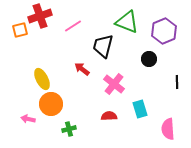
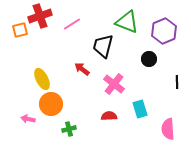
pink line: moved 1 px left, 2 px up
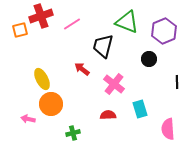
red cross: moved 1 px right
red semicircle: moved 1 px left, 1 px up
green cross: moved 4 px right, 4 px down
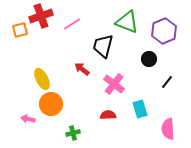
black line: moved 10 px left; rotated 40 degrees clockwise
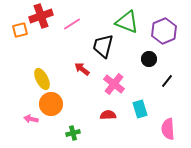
black line: moved 1 px up
pink arrow: moved 3 px right
